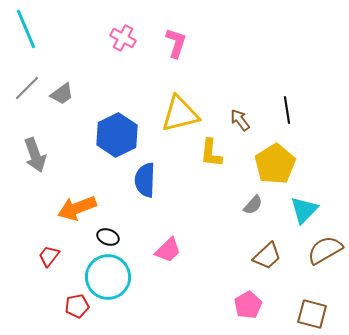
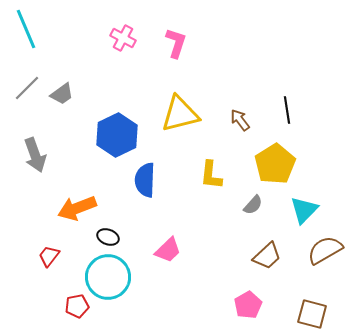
yellow L-shape: moved 22 px down
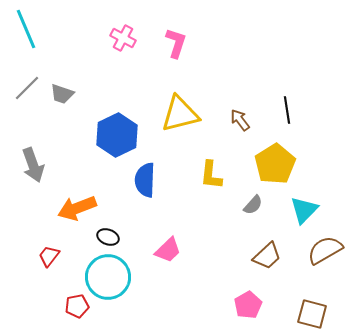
gray trapezoid: rotated 55 degrees clockwise
gray arrow: moved 2 px left, 10 px down
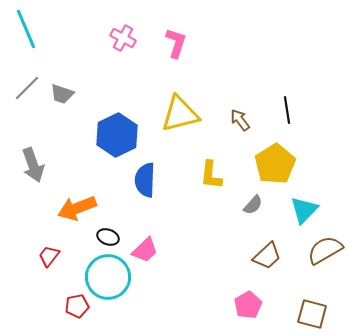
pink trapezoid: moved 23 px left
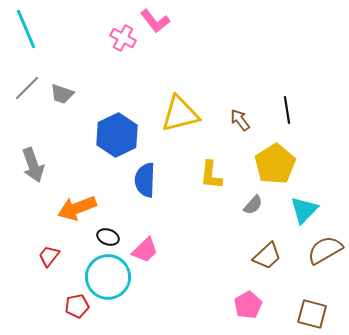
pink L-shape: moved 21 px left, 22 px up; rotated 124 degrees clockwise
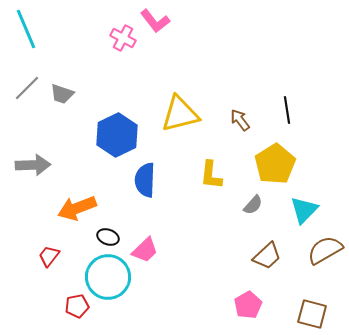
gray arrow: rotated 72 degrees counterclockwise
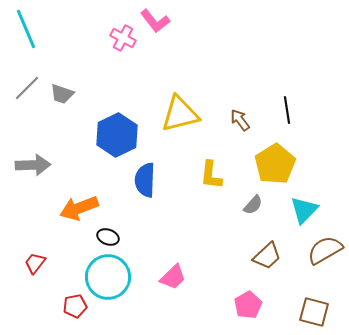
orange arrow: moved 2 px right
pink trapezoid: moved 28 px right, 27 px down
red trapezoid: moved 14 px left, 7 px down
red pentagon: moved 2 px left
brown square: moved 2 px right, 2 px up
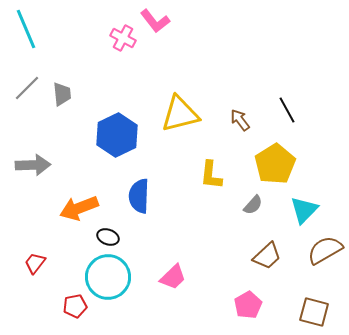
gray trapezoid: rotated 115 degrees counterclockwise
black line: rotated 20 degrees counterclockwise
blue semicircle: moved 6 px left, 16 px down
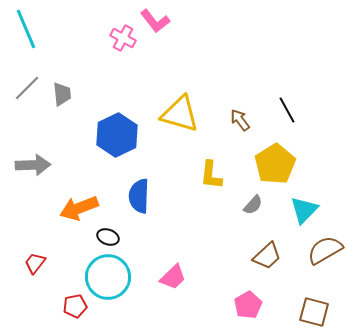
yellow triangle: rotated 30 degrees clockwise
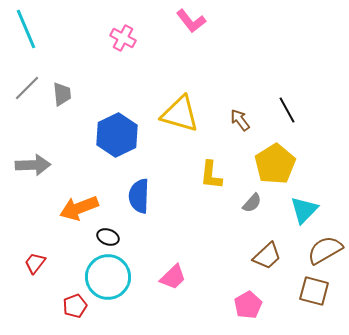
pink L-shape: moved 36 px right
gray semicircle: moved 1 px left, 2 px up
red pentagon: rotated 10 degrees counterclockwise
brown square: moved 21 px up
